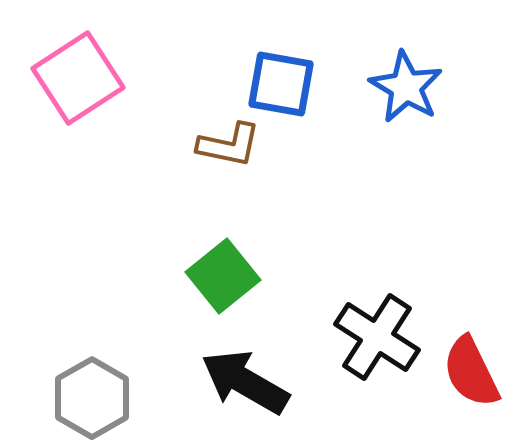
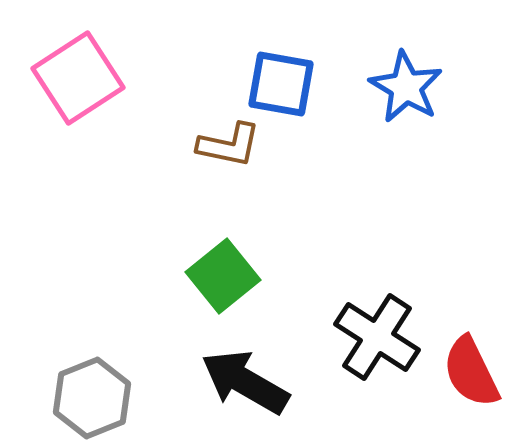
gray hexagon: rotated 8 degrees clockwise
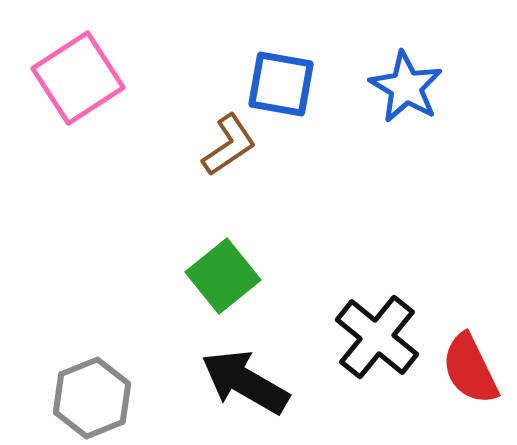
brown L-shape: rotated 46 degrees counterclockwise
black cross: rotated 6 degrees clockwise
red semicircle: moved 1 px left, 3 px up
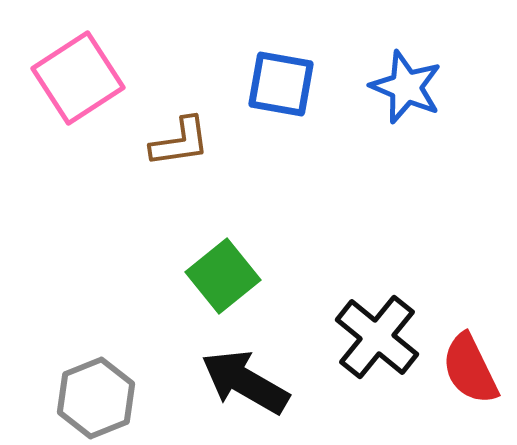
blue star: rotated 8 degrees counterclockwise
brown L-shape: moved 49 px left, 3 px up; rotated 26 degrees clockwise
gray hexagon: moved 4 px right
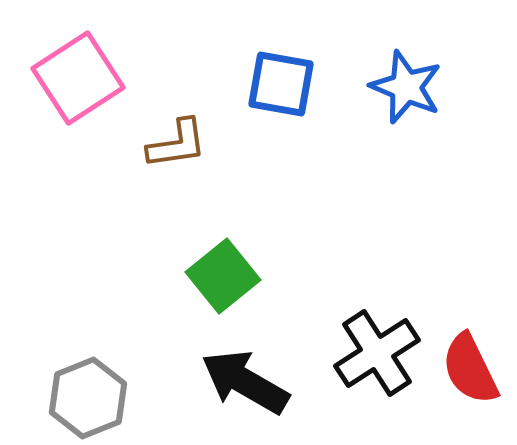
brown L-shape: moved 3 px left, 2 px down
black cross: moved 16 px down; rotated 18 degrees clockwise
gray hexagon: moved 8 px left
